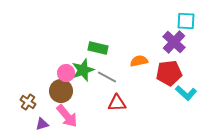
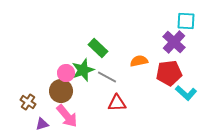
green rectangle: rotated 30 degrees clockwise
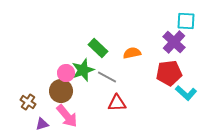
orange semicircle: moved 7 px left, 8 px up
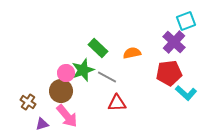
cyan square: rotated 24 degrees counterclockwise
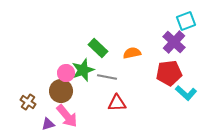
gray line: rotated 18 degrees counterclockwise
purple triangle: moved 6 px right
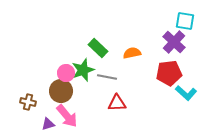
cyan square: moved 1 px left; rotated 30 degrees clockwise
brown cross: rotated 21 degrees counterclockwise
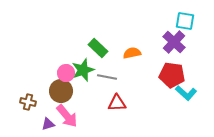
red pentagon: moved 3 px right, 2 px down; rotated 15 degrees clockwise
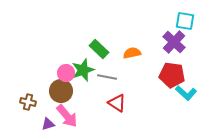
green rectangle: moved 1 px right, 1 px down
red triangle: rotated 36 degrees clockwise
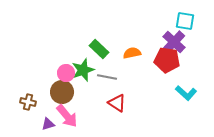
red pentagon: moved 5 px left, 15 px up
brown circle: moved 1 px right, 1 px down
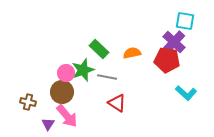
purple triangle: rotated 40 degrees counterclockwise
